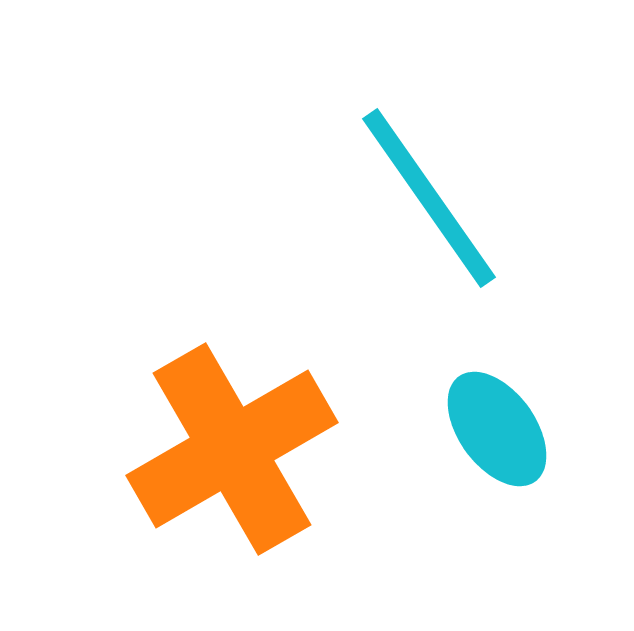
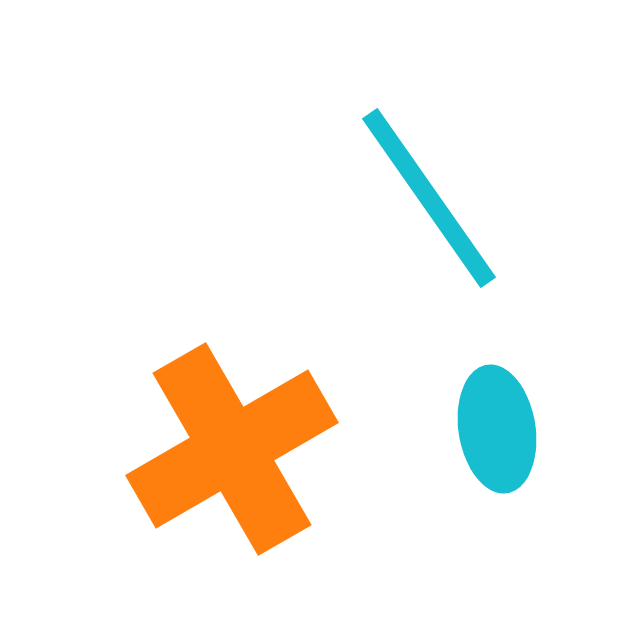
cyan ellipse: rotated 27 degrees clockwise
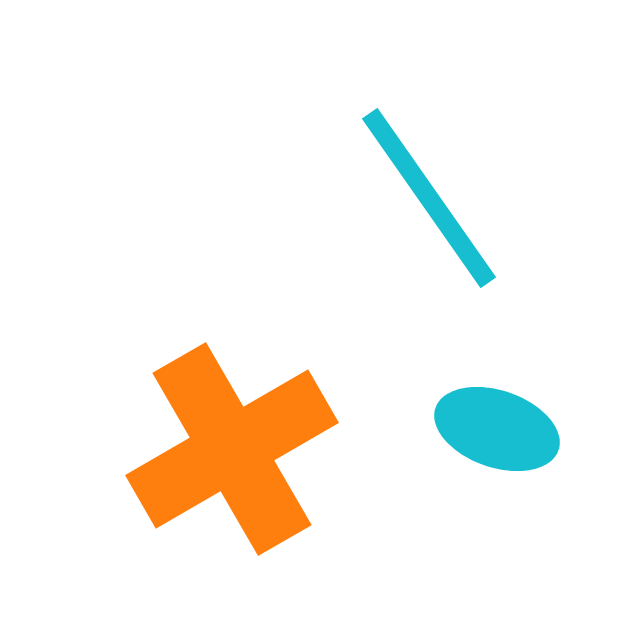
cyan ellipse: rotated 62 degrees counterclockwise
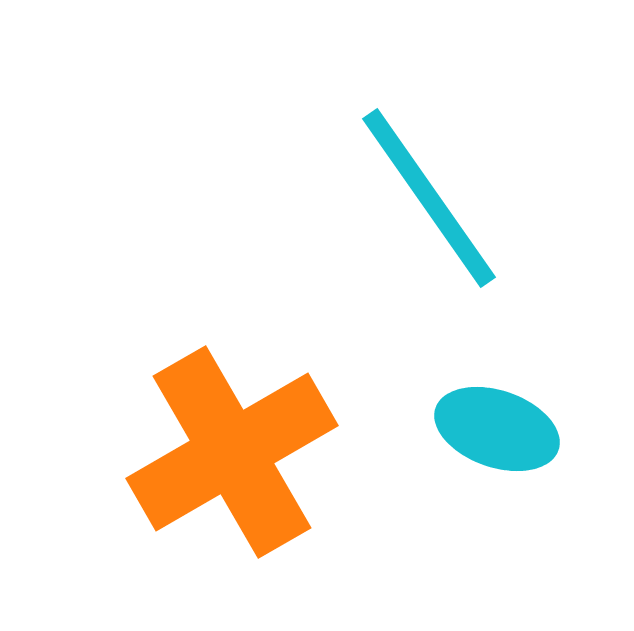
orange cross: moved 3 px down
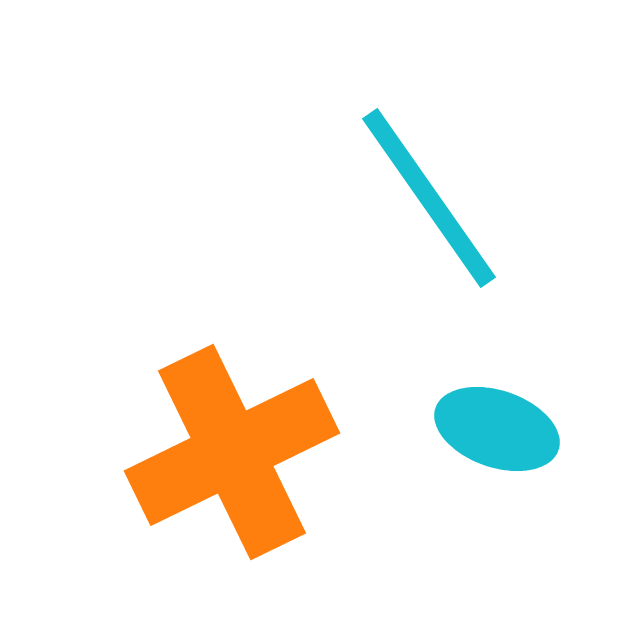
orange cross: rotated 4 degrees clockwise
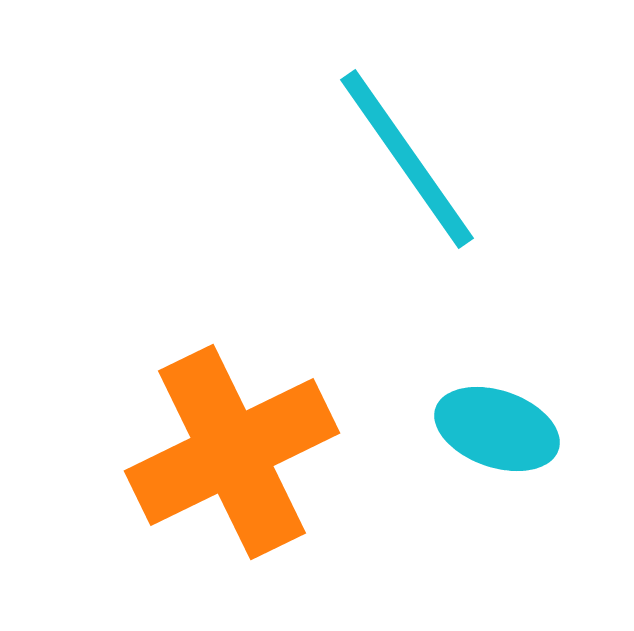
cyan line: moved 22 px left, 39 px up
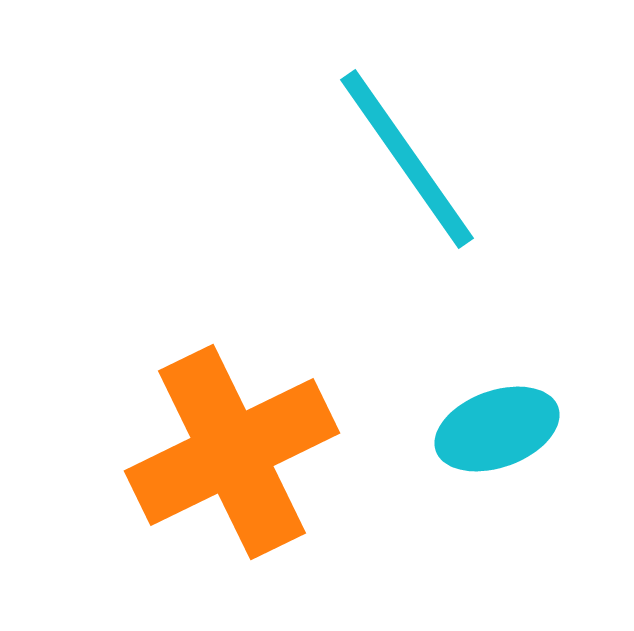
cyan ellipse: rotated 39 degrees counterclockwise
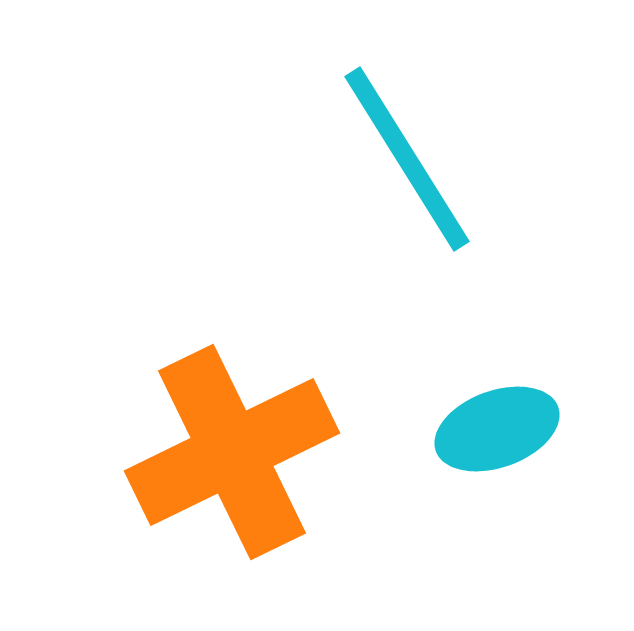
cyan line: rotated 3 degrees clockwise
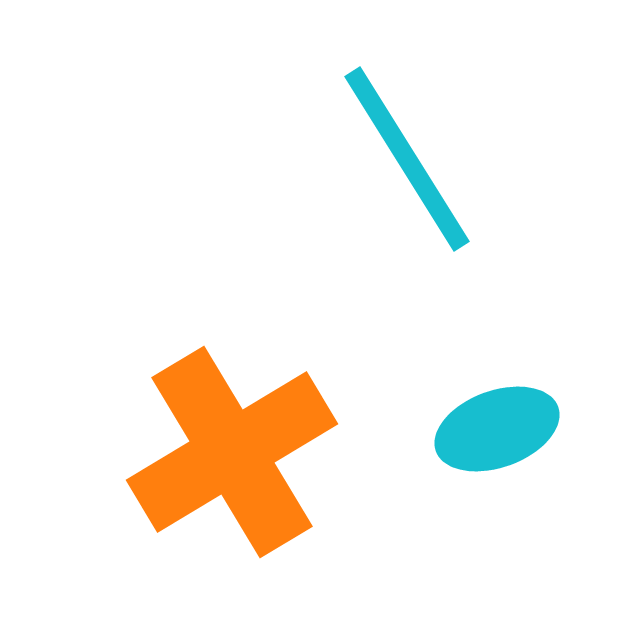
orange cross: rotated 5 degrees counterclockwise
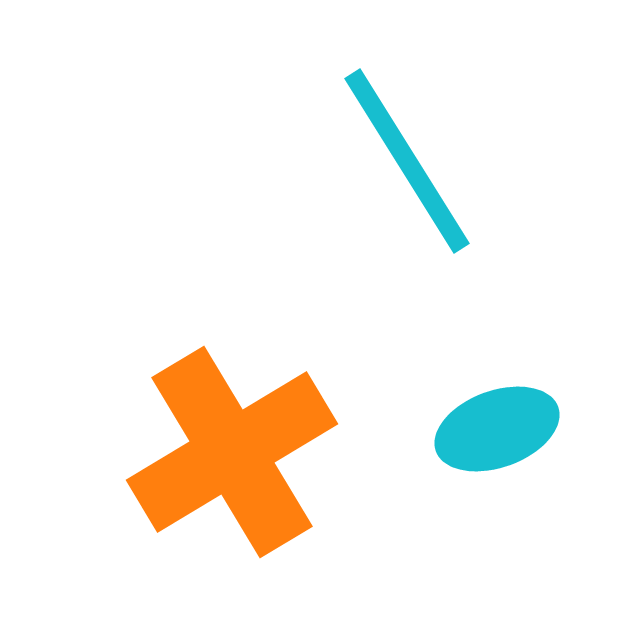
cyan line: moved 2 px down
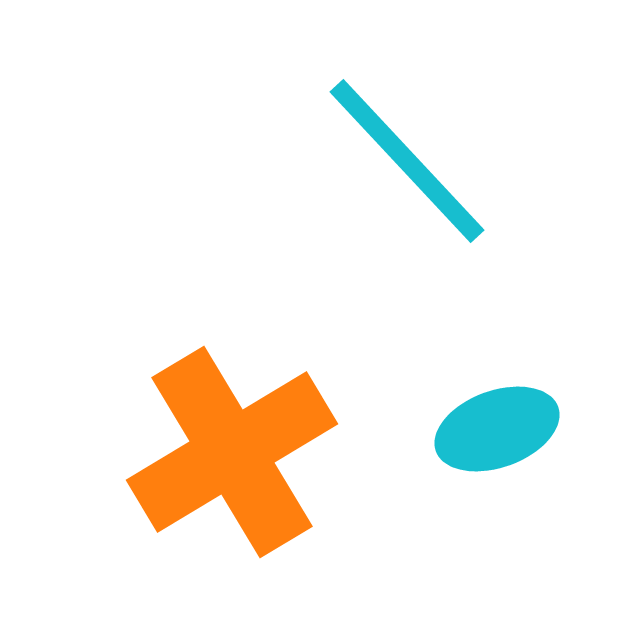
cyan line: rotated 11 degrees counterclockwise
